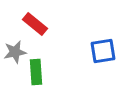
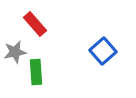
red rectangle: rotated 10 degrees clockwise
blue square: rotated 32 degrees counterclockwise
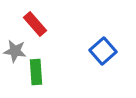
gray star: moved 1 px up; rotated 20 degrees clockwise
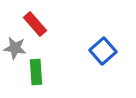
gray star: moved 3 px up
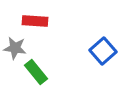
red rectangle: moved 3 px up; rotated 45 degrees counterclockwise
green rectangle: rotated 35 degrees counterclockwise
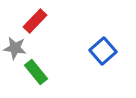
red rectangle: rotated 50 degrees counterclockwise
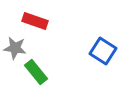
red rectangle: rotated 65 degrees clockwise
blue square: rotated 16 degrees counterclockwise
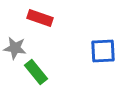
red rectangle: moved 5 px right, 3 px up
blue square: rotated 36 degrees counterclockwise
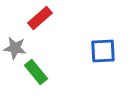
red rectangle: rotated 60 degrees counterclockwise
